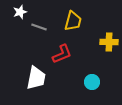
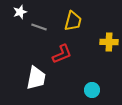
cyan circle: moved 8 px down
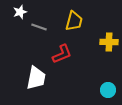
yellow trapezoid: moved 1 px right
cyan circle: moved 16 px right
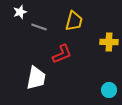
cyan circle: moved 1 px right
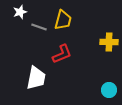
yellow trapezoid: moved 11 px left, 1 px up
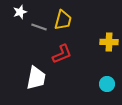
cyan circle: moved 2 px left, 6 px up
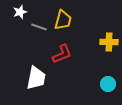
cyan circle: moved 1 px right
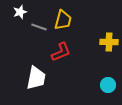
red L-shape: moved 1 px left, 2 px up
cyan circle: moved 1 px down
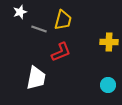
gray line: moved 2 px down
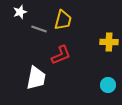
red L-shape: moved 3 px down
